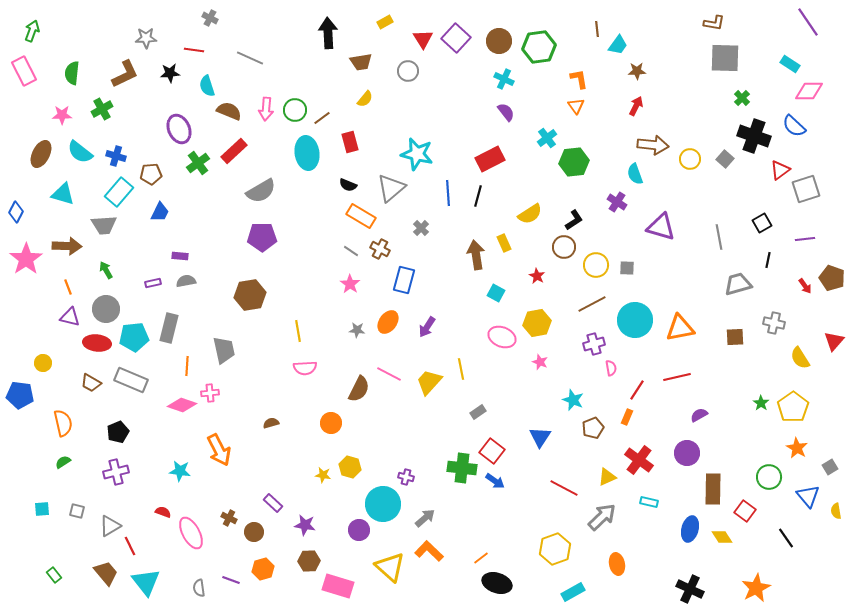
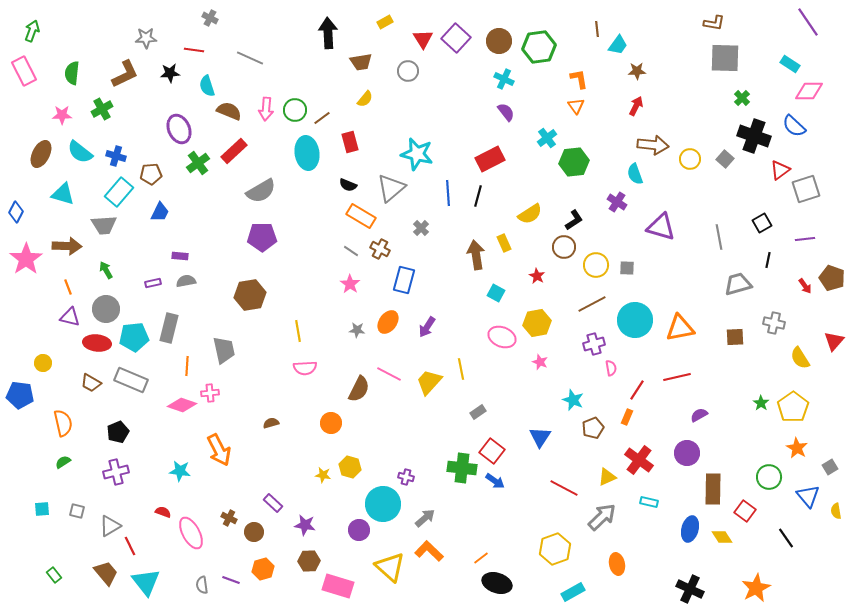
gray semicircle at (199, 588): moved 3 px right, 3 px up
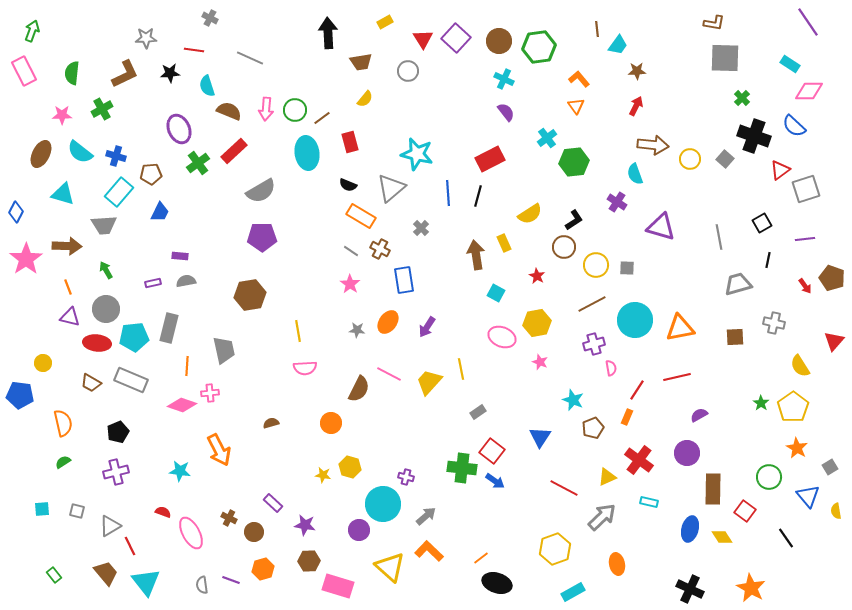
orange L-shape at (579, 79): rotated 30 degrees counterclockwise
blue rectangle at (404, 280): rotated 24 degrees counterclockwise
yellow semicircle at (800, 358): moved 8 px down
gray arrow at (425, 518): moved 1 px right, 2 px up
orange star at (756, 588): moved 5 px left; rotated 16 degrees counterclockwise
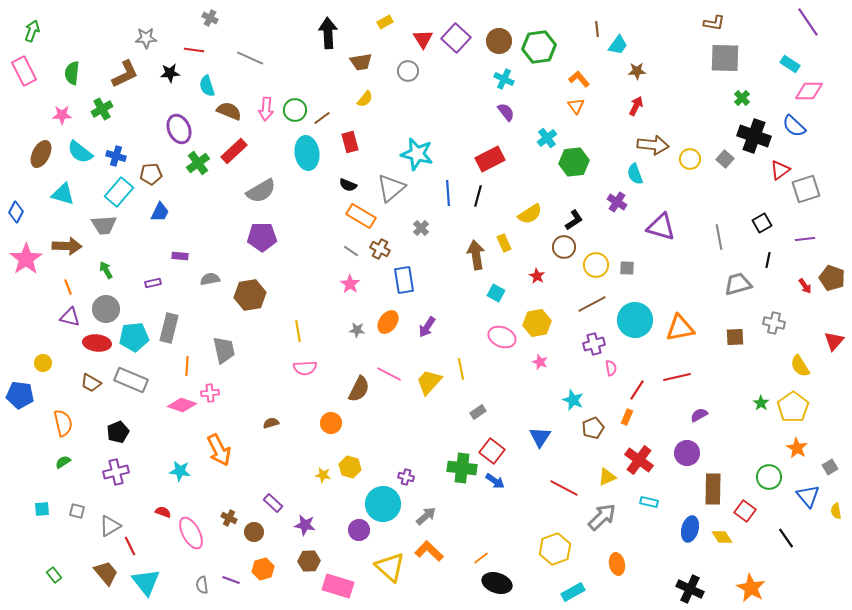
gray semicircle at (186, 281): moved 24 px right, 2 px up
